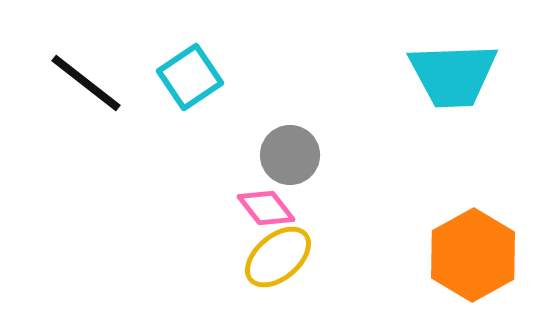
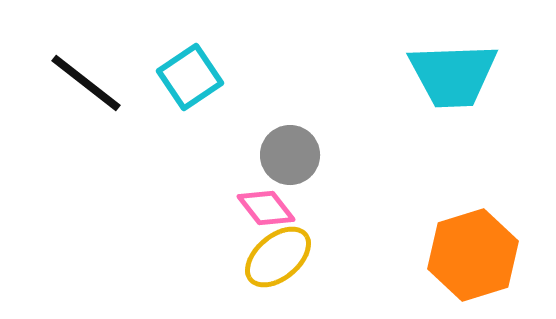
orange hexagon: rotated 12 degrees clockwise
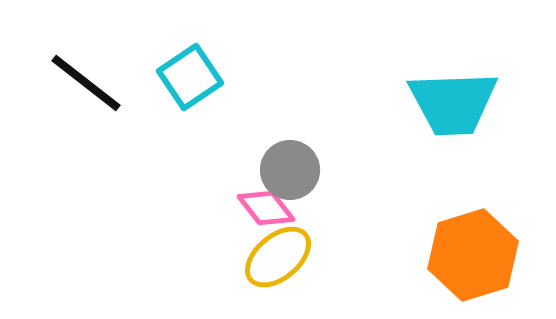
cyan trapezoid: moved 28 px down
gray circle: moved 15 px down
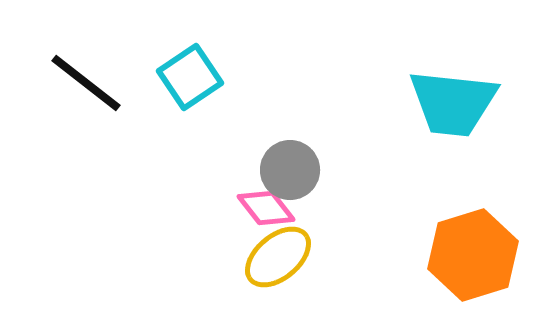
cyan trapezoid: rotated 8 degrees clockwise
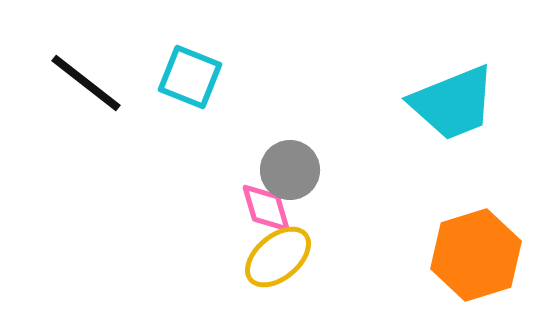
cyan square: rotated 34 degrees counterclockwise
cyan trapezoid: rotated 28 degrees counterclockwise
pink diamond: rotated 22 degrees clockwise
orange hexagon: moved 3 px right
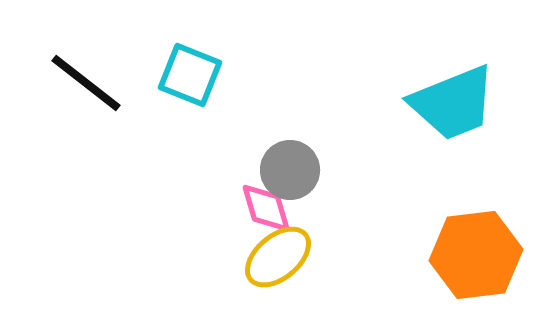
cyan square: moved 2 px up
orange hexagon: rotated 10 degrees clockwise
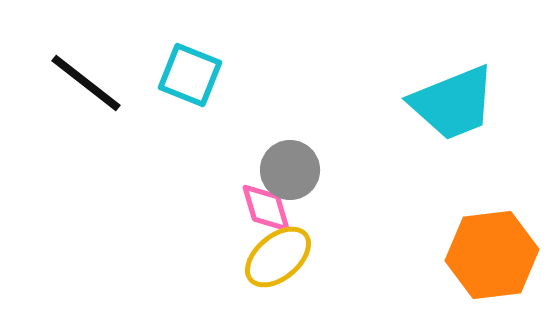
orange hexagon: moved 16 px right
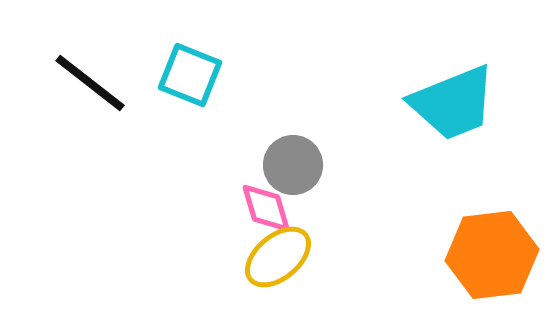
black line: moved 4 px right
gray circle: moved 3 px right, 5 px up
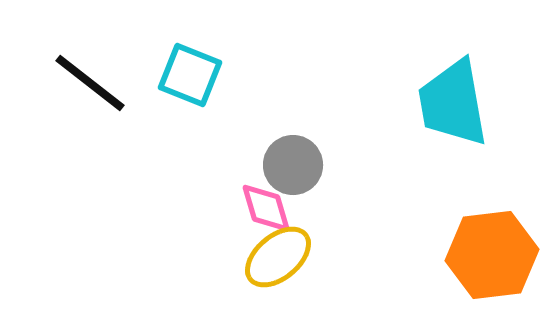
cyan trapezoid: rotated 102 degrees clockwise
